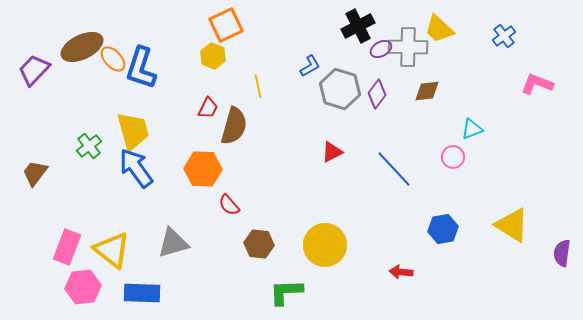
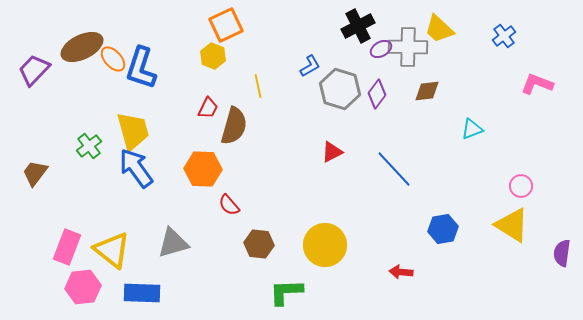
pink circle at (453, 157): moved 68 px right, 29 px down
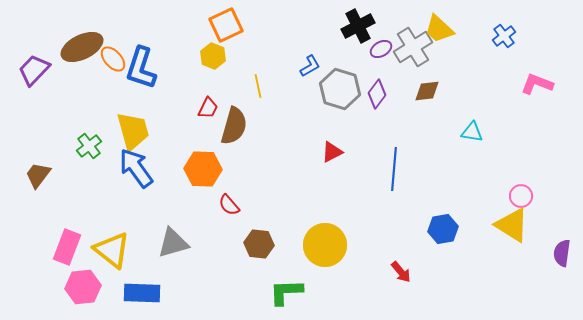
gray cross at (408, 47): moved 5 px right; rotated 33 degrees counterclockwise
cyan triangle at (472, 129): moved 3 px down; rotated 30 degrees clockwise
blue line at (394, 169): rotated 48 degrees clockwise
brown trapezoid at (35, 173): moved 3 px right, 2 px down
pink circle at (521, 186): moved 10 px down
red arrow at (401, 272): rotated 135 degrees counterclockwise
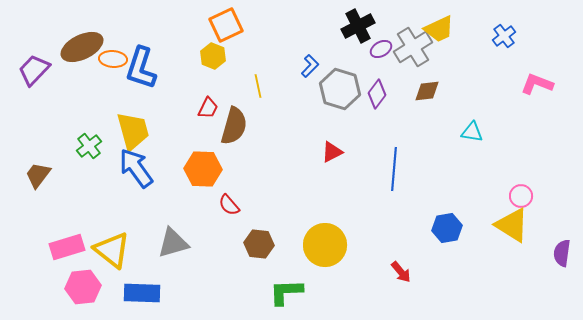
yellow trapezoid at (439, 29): rotated 68 degrees counterclockwise
orange ellipse at (113, 59): rotated 44 degrees counterclockwise
blue L-shape at (310, 66): rotated 15 degrees counterclockwise
blue hexagon at (443, 229): moved 4 px right, 1 px up
pink rectangle at (67, 247): rotated 52 degrees clockwise
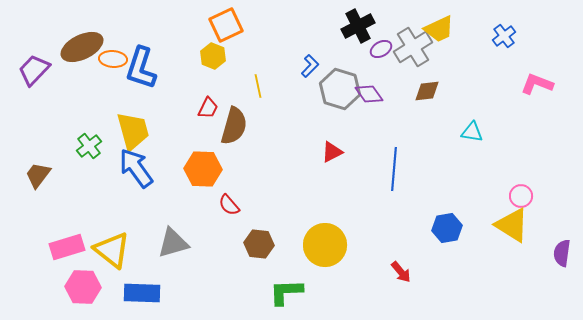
purple diamond at (377, 94): moved 8 px left; rotated 72 degrees counterclockwise
pink hexagon at (83, 287): rotated 8 degrees clockwise
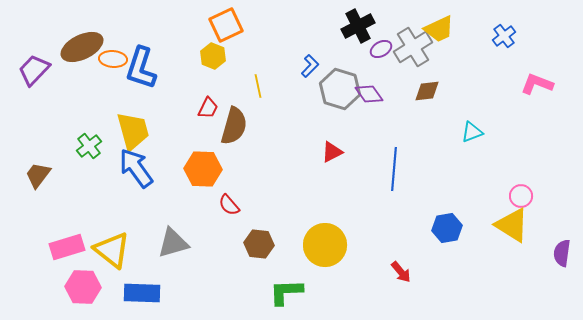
cyan triangle at (472, 132): rotated 30 degrees counterclockwise
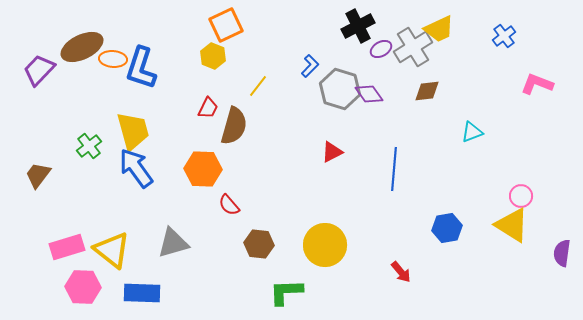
purple trapezoid at (34, 70): moved 5 px right
yellow line at (258, 86): rotated 50 degrees clockwise
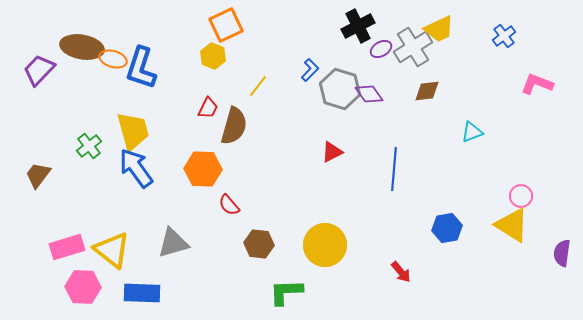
brown ellipse at (82, 47): rotated 36 degrees clockwise
orange ellipse at (113, 59): rotated 12 degrees clockwise
blue L-shape at (310, 66): moved 4 px down
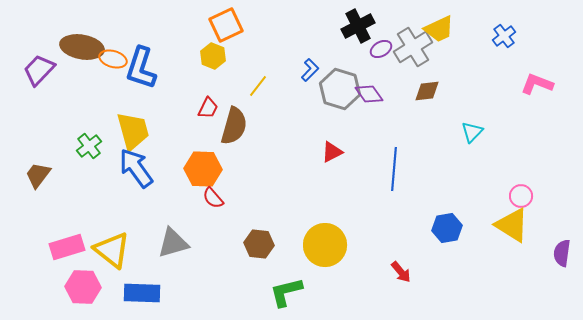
cyan triangle at (472, 132): rotated 25 degrees counterclockwise
red semicircle at (229, 205): moved 16 px left, 7 px up
green L-shape at (286, 292): rotated 12 degrees counterclockwise
